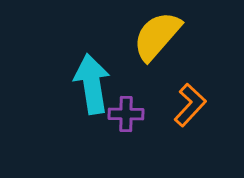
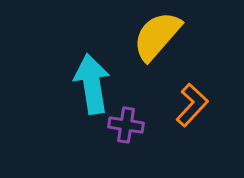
orange L-shape: moved 2 px right
purple cross: moved 11 px down; rotated 8 degrees clockwise
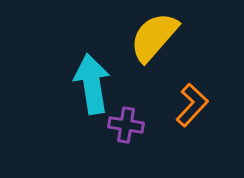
yellow semicircle: moved 3 px left, 1 px down
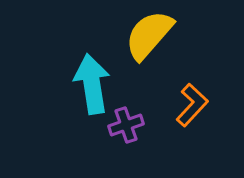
yellow semicircle: moved 5 px left, 2 px up
purple cross: rotated 28 degrees counterclockwise
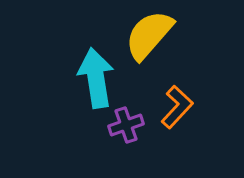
cyan arrow: moved 4 px right, 6 px up
orange L-shape: moved 15 px left, 2 px down
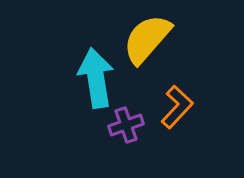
yellow semicircle: moved 2 px left, 4 px down
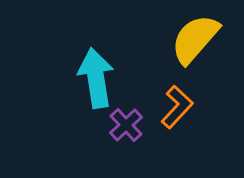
yellow semicircle: moved 48 px right
purple cross: rotated 24 degrees counterclockwise
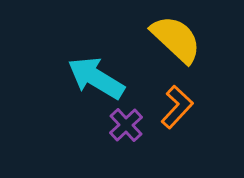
yellow semicircle: moved 19 px left; rotated 92 degrees clockwise
cyan arrow: rotated 50 degrees counterclockwise
